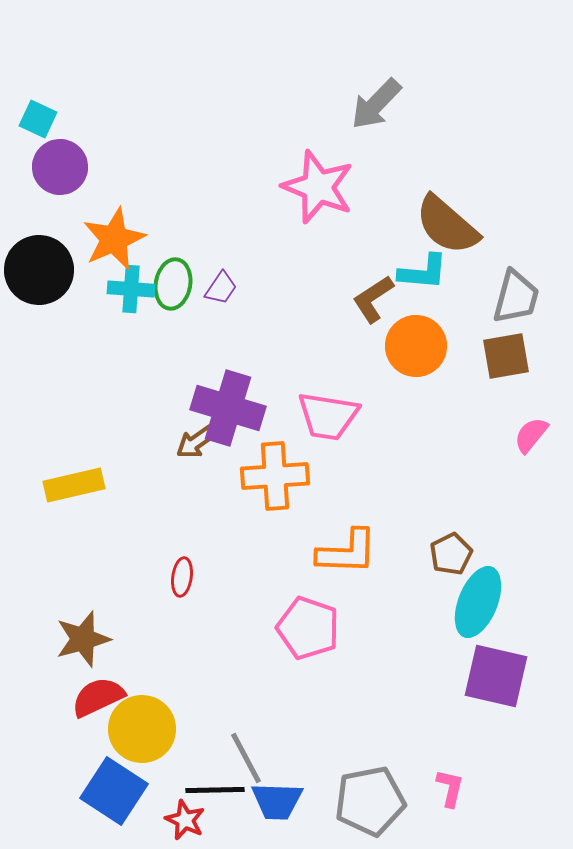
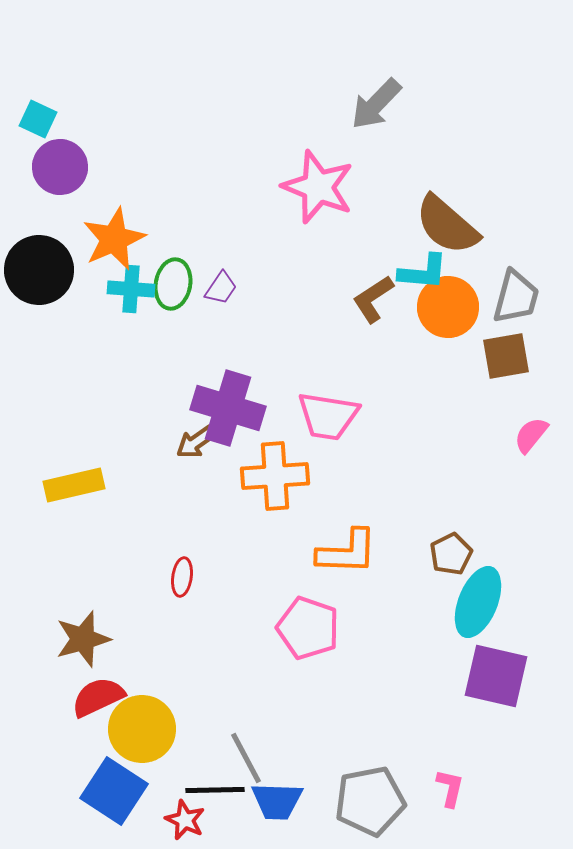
orange circle: moved 32 px right, 39 px up
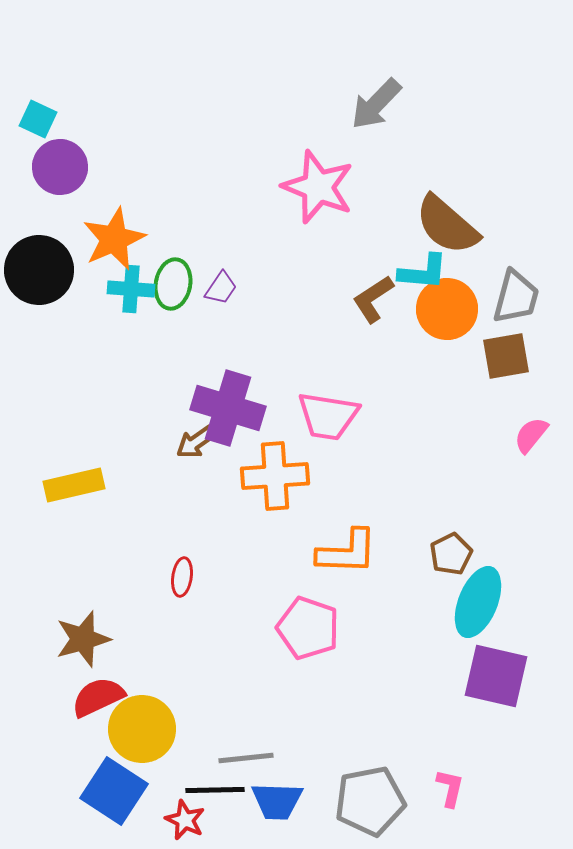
orange circle: moved 1 px left, 2 px down
gray line: rotated 68 degrees counterclockwise
